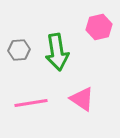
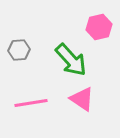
green arrow: moved 14 px right, 8 px down; rotated 33 degrees counterclockwise
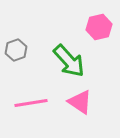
gray hexagon: moved 3 px left; rotated 15 degrees counterclockwise
green arrow: moved 2 px left, 1 px down
pink triangle: moved 2 px left, 3 px down
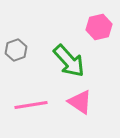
pink line: moved 2 px down
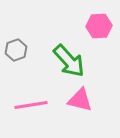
pink hexagon: moved 1 px up; rotated 10 degrees clockwise
pink triangle: moved 2 px up; rotated 20 degrees counterclockwise
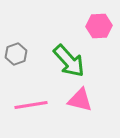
gray hexagon: moved 4 px down
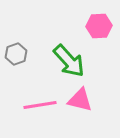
pink line: moved 9 px right
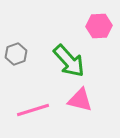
pink line: moved 7 px left, 5 px down; rotated 8 degrees counterclockwise
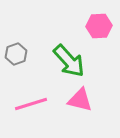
pink line: moved 2 px left, 6 px up
